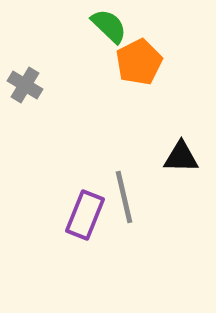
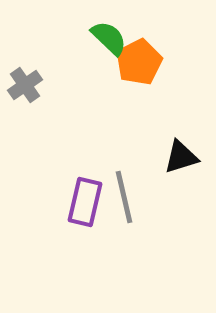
green semicircle: moved 12 px down
gray cross: rotated 24 degrees clockwise
black triangle: rotated 18 degrees counterclockwise
purple rectangle: moved 13 px up; rotated 9 degrees counterclockwise
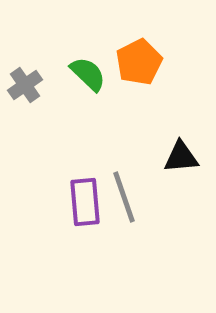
green semicircle: moved 21 px left, 36 px down
black triangle: rotated 12 degrees clockwise
gray line: rotated 6 degrees counterclockwise
purple rectangle: rotated 18 degrees counterclockwise
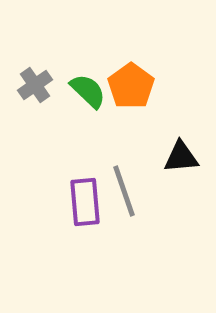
orange pentagon: moved 8 px left, 24 px down; rotated 9 degrees counterclockwise
green semicircle: moved 17 px down
gray cross: moved 10 px right
gray line: moved 6 px up
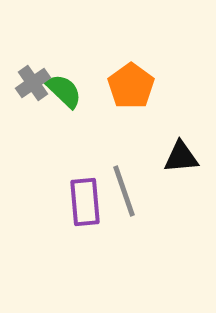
gray cross: moved 2 px left, 2 px up
green semicircle: moved 24 px left
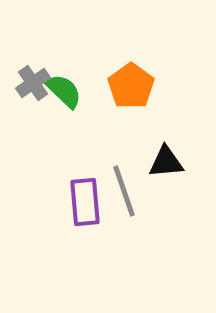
black triangle: moved 15 px left, 5 px down
